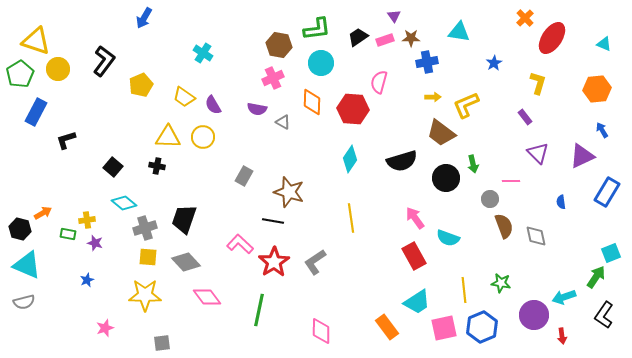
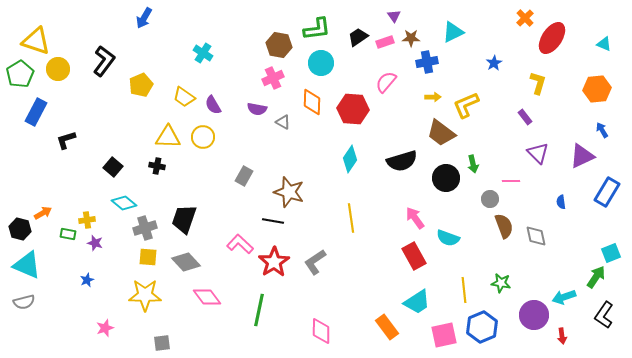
cyan triangle at (459, 32): moved 6 px left; rotated 35 degrees counterclockwise
pink rectangle at (385, 40): moved 2 px down
pink semicircle at (379, 82): moved 7 px right; rotated 25 degrees clockwise
pink square at (444, 328): moved 7 px down
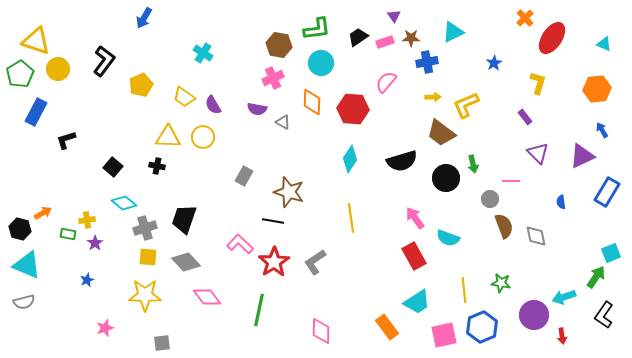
purple star at (95, 243): rotated 21 degrees clockwise
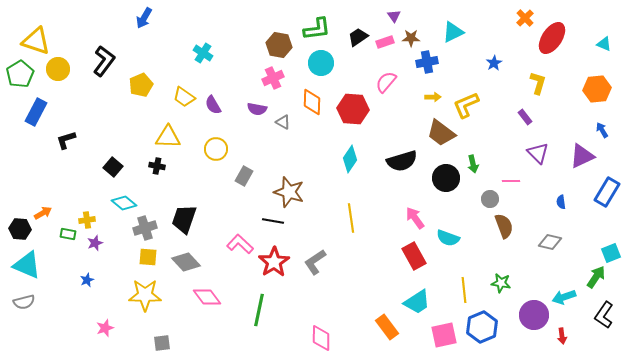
yellow circle at (203, 137): moved 13 px right, 12 px down
black hexagon at (20, 229): rotated 10 degrees counterclockwise
gray diamond at (536, 236): moved 14 px right, 6 px down; rotated 65 degrees counterclockwise
purple star at (95, 243): rotated 14 degrees clockwise
pink diamond at (321, 331): moved 7 px down
